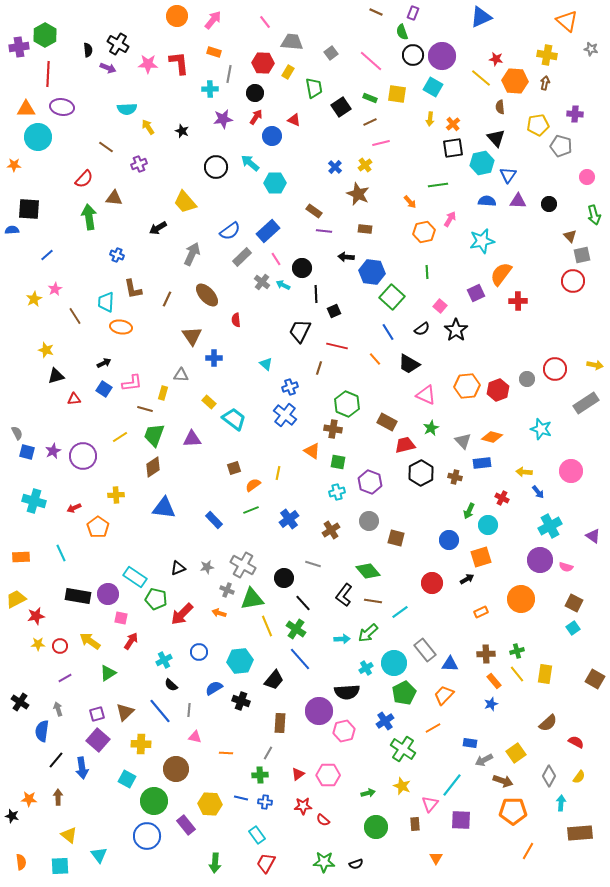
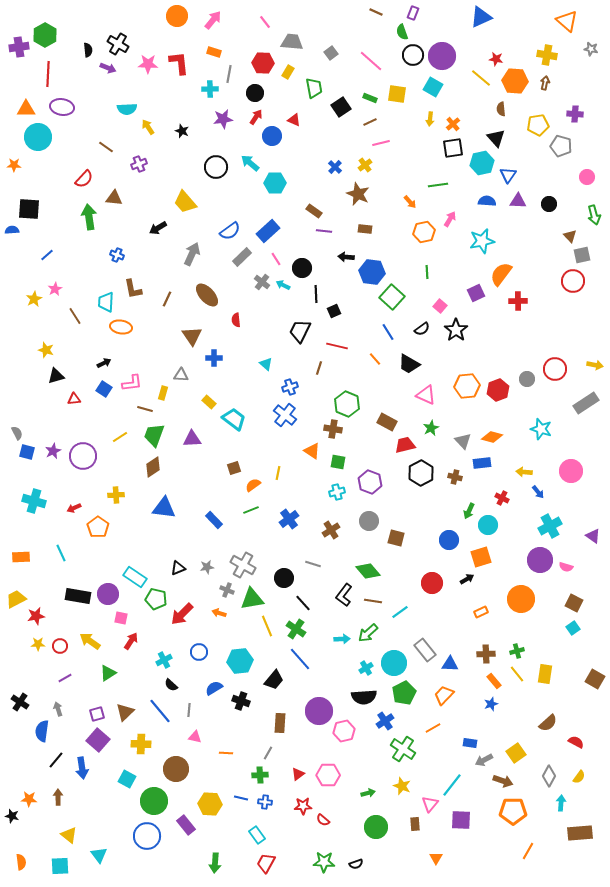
brown semicircle at (500, 107): moved 1 px right, 2 px down
black semicircle at (347, 692): moved 17 px right, 5 px down
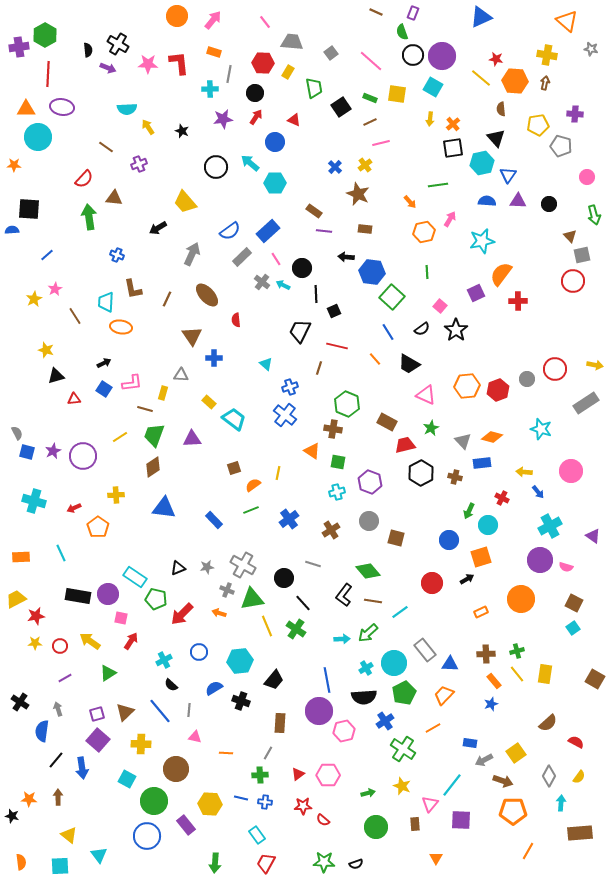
blue circle at (272, 136): moved 3 px right, 6 px down
yellow star at (38, 644): moved 3 px left, 1 px up
blue line at (300, 659): moved 27 px right, 21 px down; rotated 30 degrees clockwise
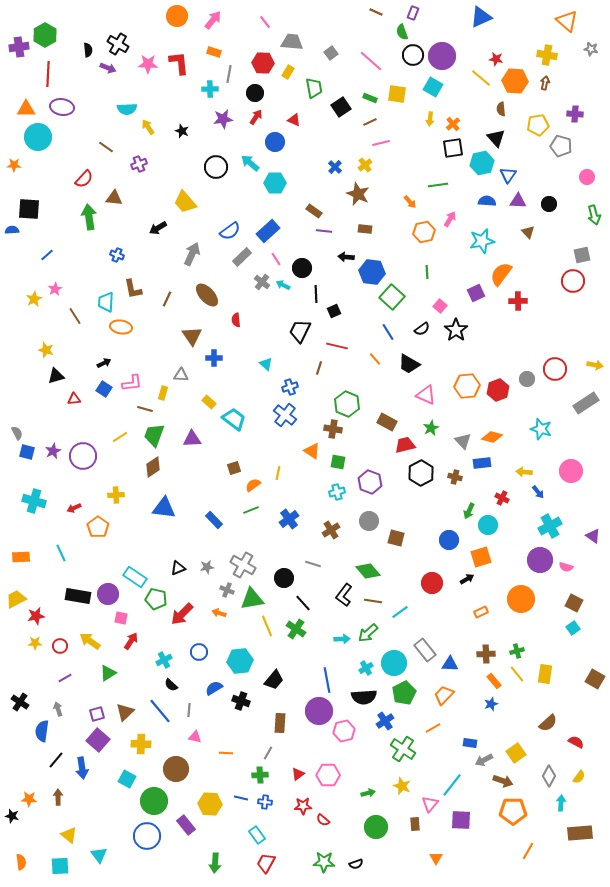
brown triangle at (570, 236): moved 42 px left, 4 px up
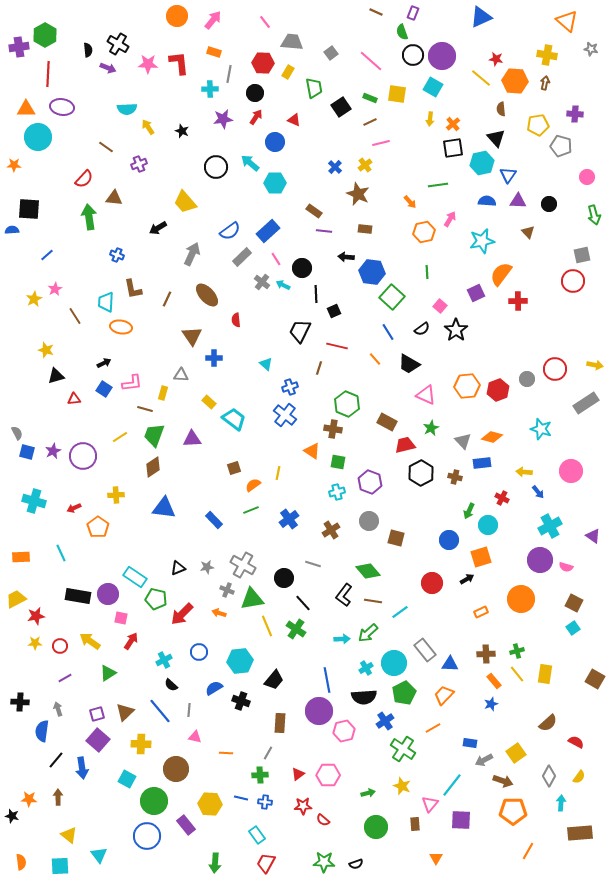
black cross at (20, 702): rotated 30 degrees counterclockwise
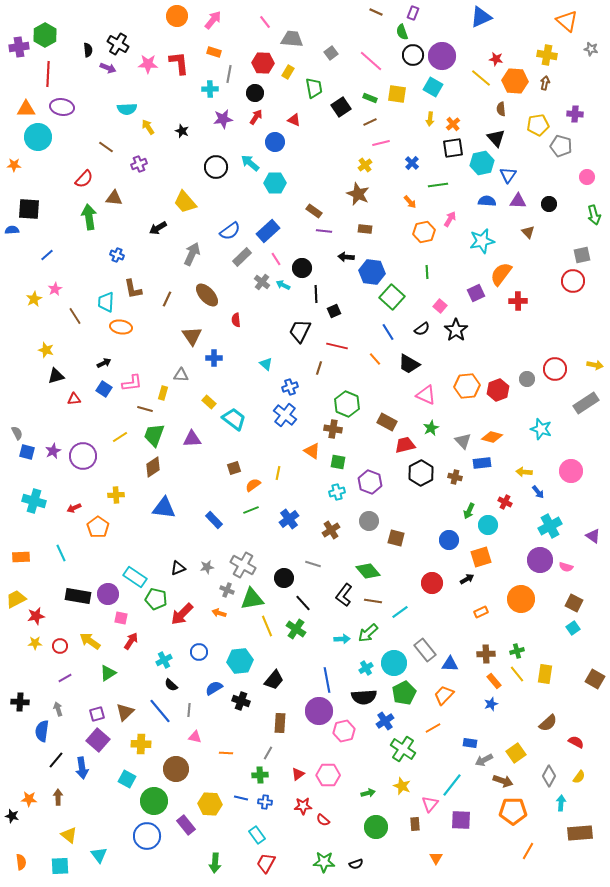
gray trapezoid at (292, 42): moved 3 px up
blue cross at (335, 167): moved 77 px right, 4 px up
red cross at (502, 498): moved 3 px right, 4 px down
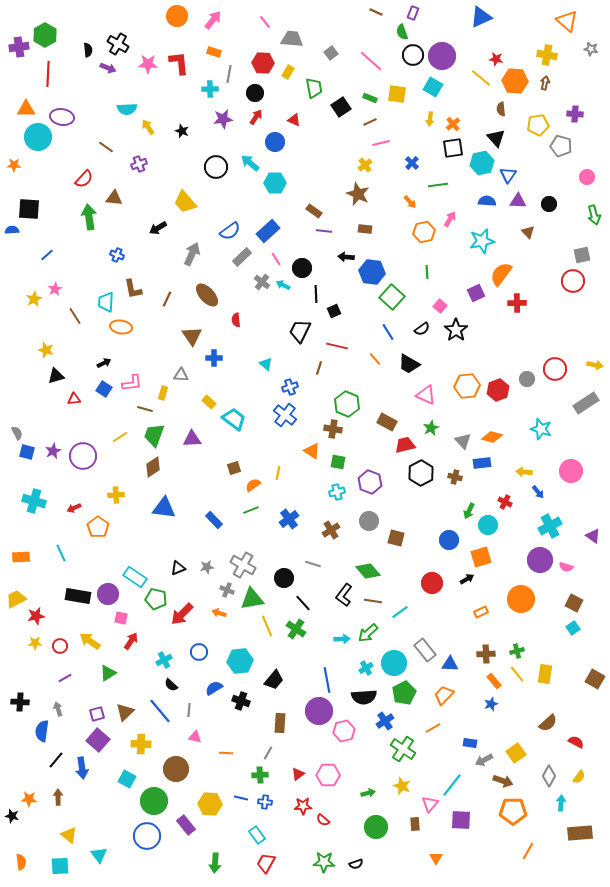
purple ellipse at (62, 107): moved 10 px down
red cross at (518, 301): moved 1 px left, 2 px down
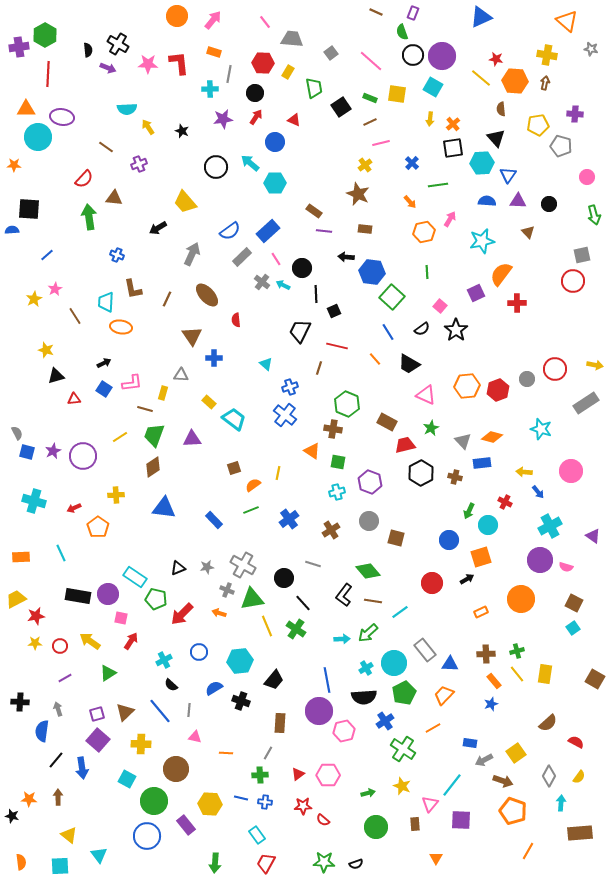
cyan hexagon at (482, 163): rotated 10 degrees clockwise
orange pentagon at (513, 811): rotated 20 degrees clockwise
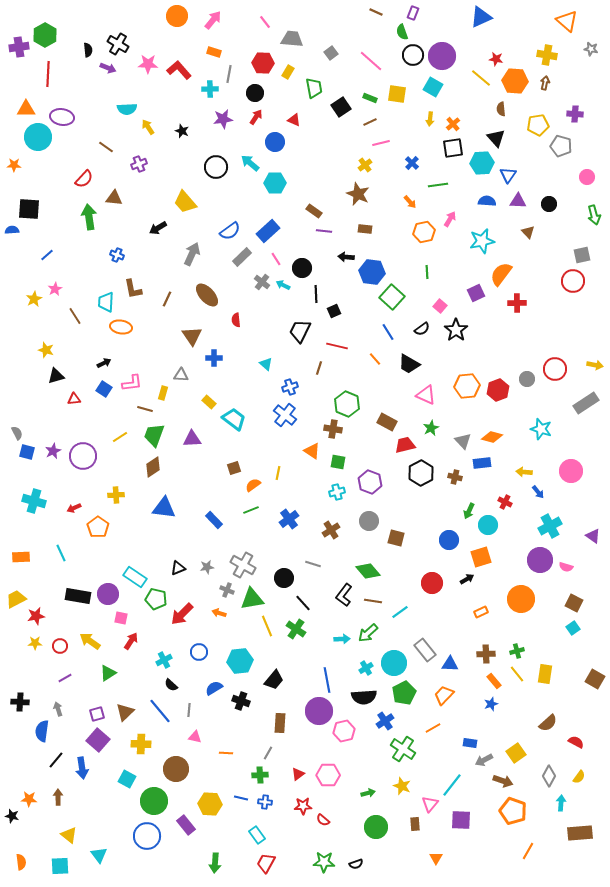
red L-shape at (179, 63): moved 7 px down; rotated 35 degrees counterclockwise
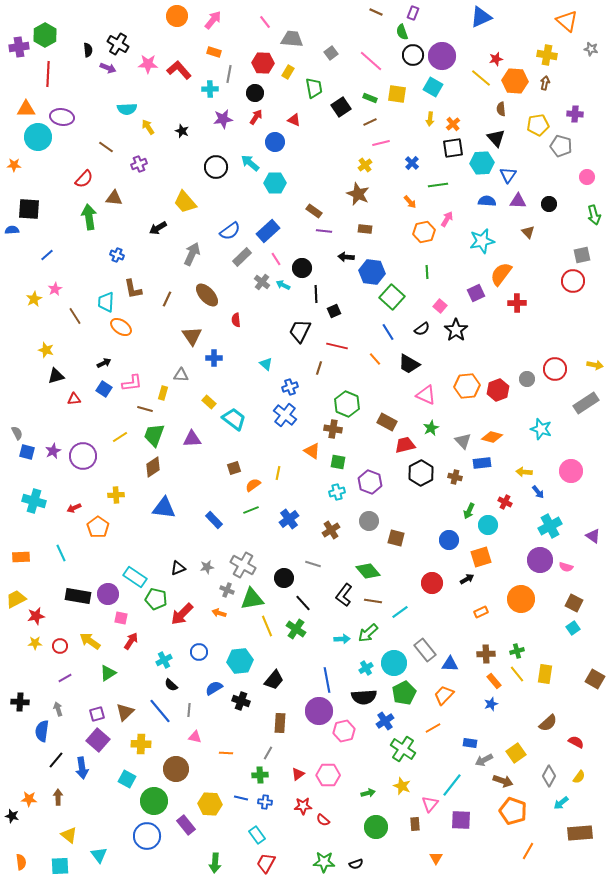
red star at (496, 59): rotated 24 degrees counterclockwise
pink arrow at (450, 219): moved 3 px left
orange ellipse at (121, 327): rotated 25 degrees clockwise
cyan arrow at (561, 803): rotated 133 degrees counterclockwise
